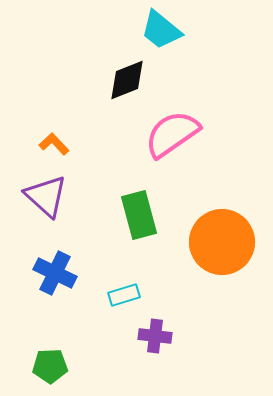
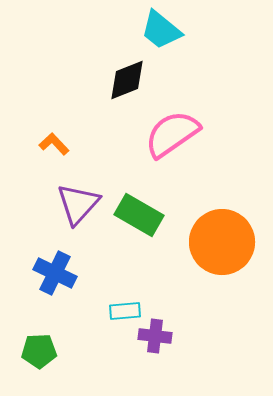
purple triangle: moved 32 px right, 8 px down; rotated 30 degrees clockwise
green rectangle: rotated 45 degrees counterclockwise
cyan rectangle: moved 1 px right, 16 px down; rotated 12 degrees clockwise
green pentagon: moved 11 px left, 15 px up
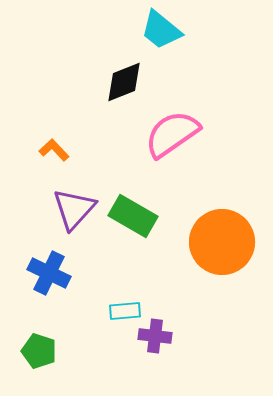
black diamond: moved 3 px left, 2 px down
orange L-shape: moved 6 px down
purple triangle: moved 4 px left, 5 px down
green rectangle: moved 6 px left, 1 px down
blue cross: moved 6 px left
green pentagon: rotated 20 degrees clockwise
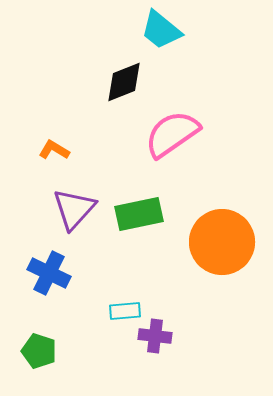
orange L-shape: rotated 16 degrees counterclockwise
green rectangle: moved 6 px right, 2 px up; rotated 42 degrees counterclockwise
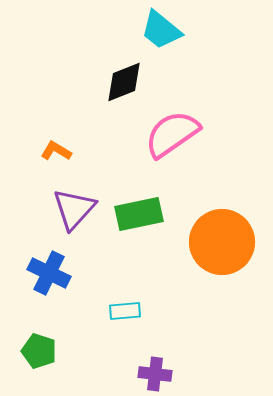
orange L-shape: moved 2 px right, 1 px down
purple cross: moved 38 px down
